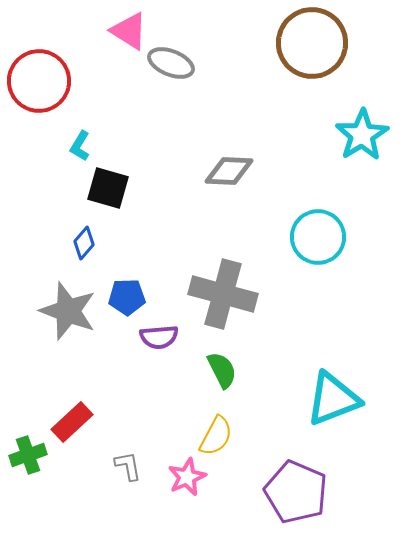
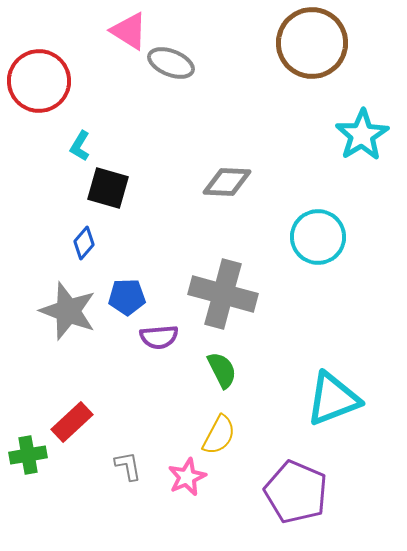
gray diamond: moved 2 px left, 11 px down
yellow semicircle: moved 3 px right, 1 px up
green cross: rotated 9 degrees clockwise
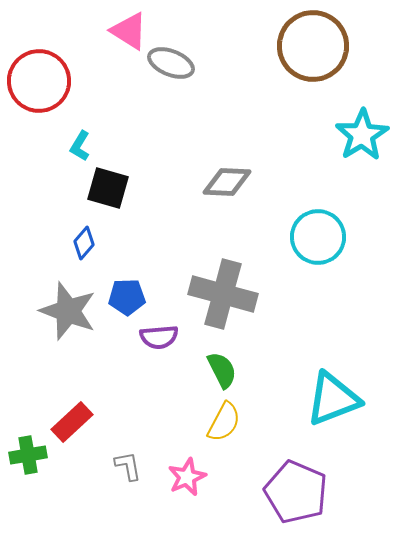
brown circle: moved 1 px right, 3 px down
yellow semicircle: moved 5 px right, 13 px up
